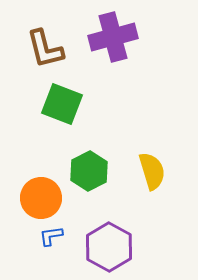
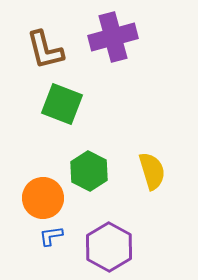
brown L-shape: moved 1 px down
green hexagon: rotated 6 degrees counterclockwise
orange circle: moved 2 px right
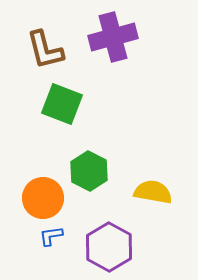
yellow semicircle: moved 1 px right, 21 px down; rotated 63 degrees counterclockwise
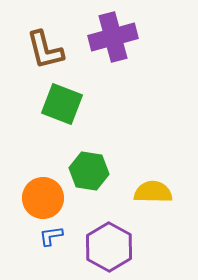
green hexagon: rotated 18 degrees counterclockwise
yellow semicircle: rotated 9 degrees counterclockwise
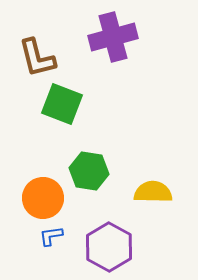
brown L-shape: moved 8 px left, 8 px down
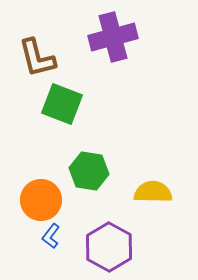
orange circle: moved 2 px left, 2 px down
blue L-shape: rotated 45 degrees counterclockwise
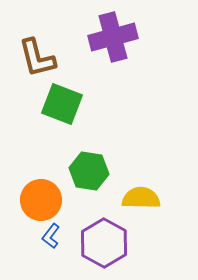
yellow semicircle: moved 12 px left, 6 px down
purple hexagon: moved 5 px left, 4 px up
